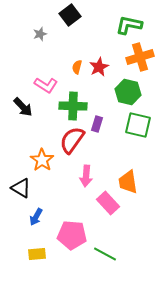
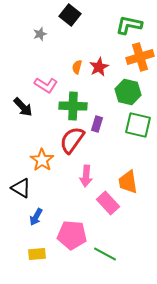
black square: rotated 15 degrees counterclockwise
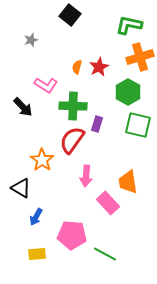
gray star: moved 9 px left, 6 px down
green hexagon: rotated 15 degrees clockwise
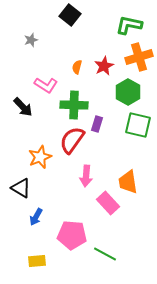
orange cross: moved 1 px left
red star: moved 5 px right, 1 px up
green cross: moved 1 px right, 1 px up
orange star: moved 2 px left, 3 px up; rotated 15 degrees clockwise
yellow rectangle: moved 7 px down
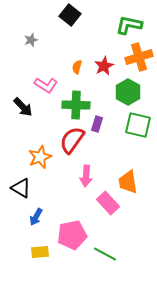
green cross: moved 2 px right
pink pentagon: rotated 16 degrees counterclockwise
yellow rectangle: moved 3 px right, 9 px up
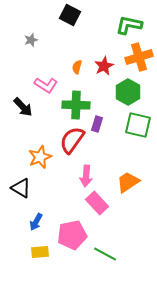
black square: rotated 10 degrees counterclockwise
orange trapezoid: rotated 65 degrees clockwise
pink rectangle: moved 11 px left
blue arrow: moved 5 px down
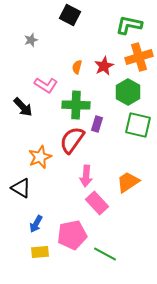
blue arrow: moved 2 px down
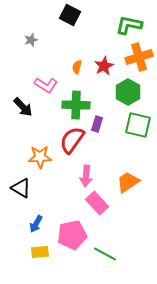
orange star: rotated 20 degrees clockwise
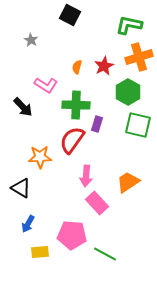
gray star: rotated 24 degrees counterclockwise
blue arrow: moved 8 px left
pink pentagon: rotated 16 degrees clockwise
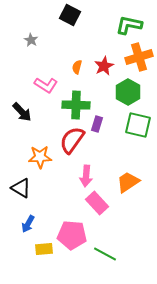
black arrow: moved 1 px left, 5 px down
yellow rectangle: moved 4 px right, 3 px up
